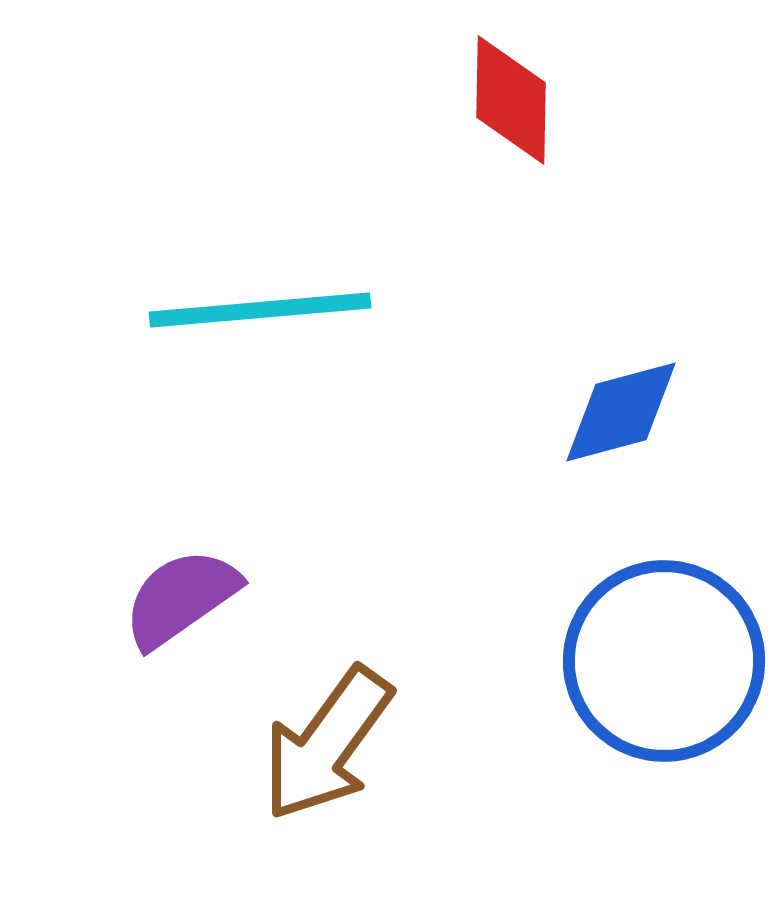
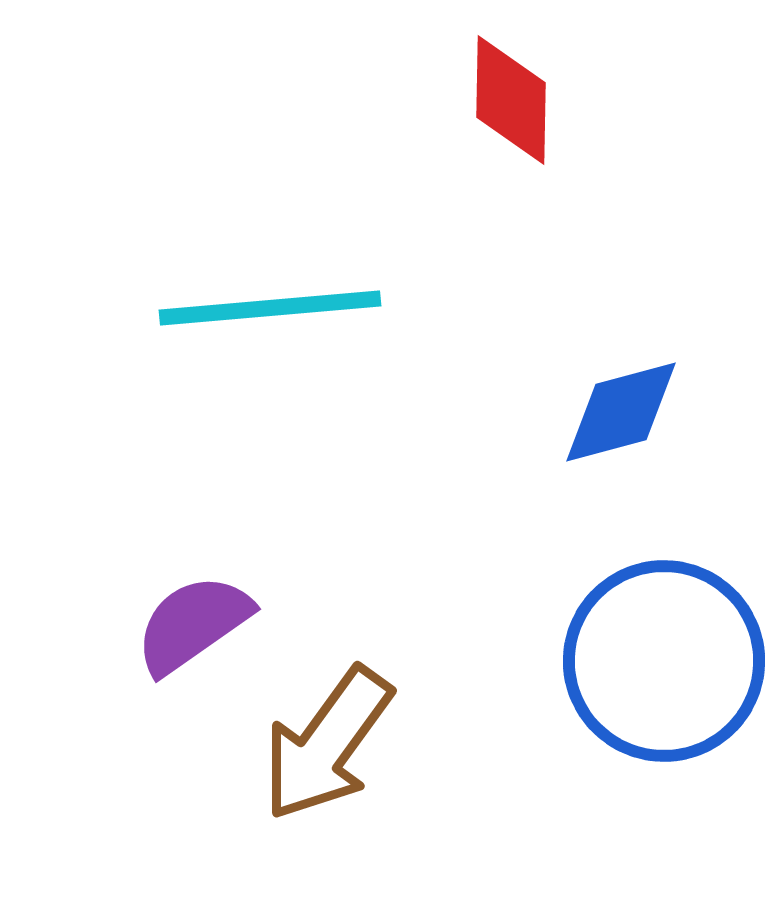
cyan line: moved 10 px right, 2 px up
purple semicircle: moved 12 px right, 26 px down
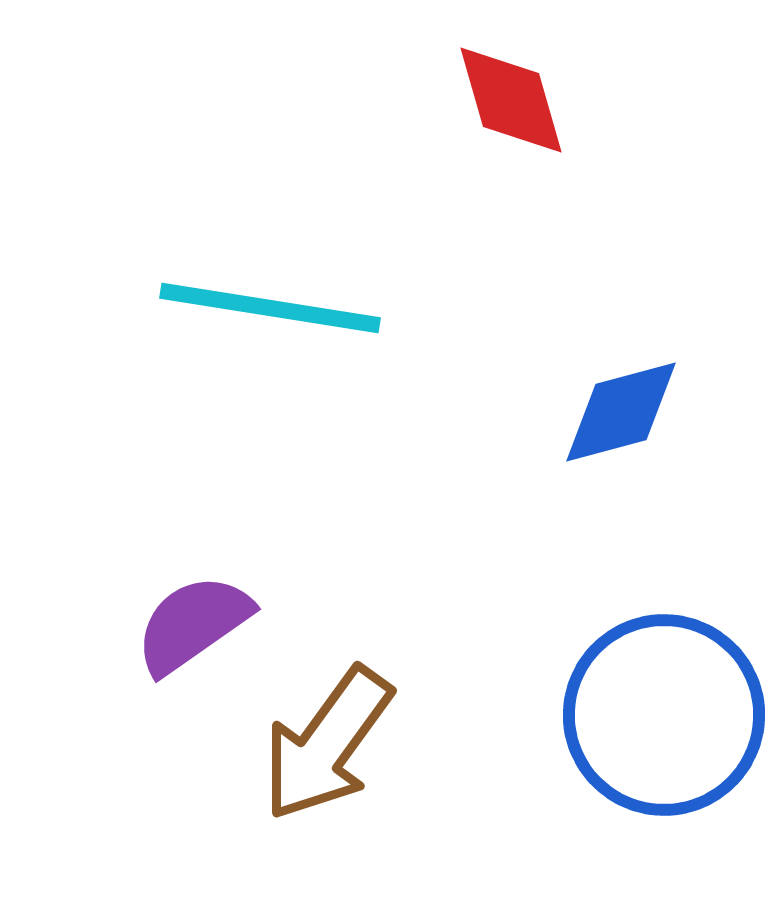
red diamond: rotated 17 degrees counterclockwise
cyan line: rotated 14 degrees clockwise
blue circle: moved 54 px down
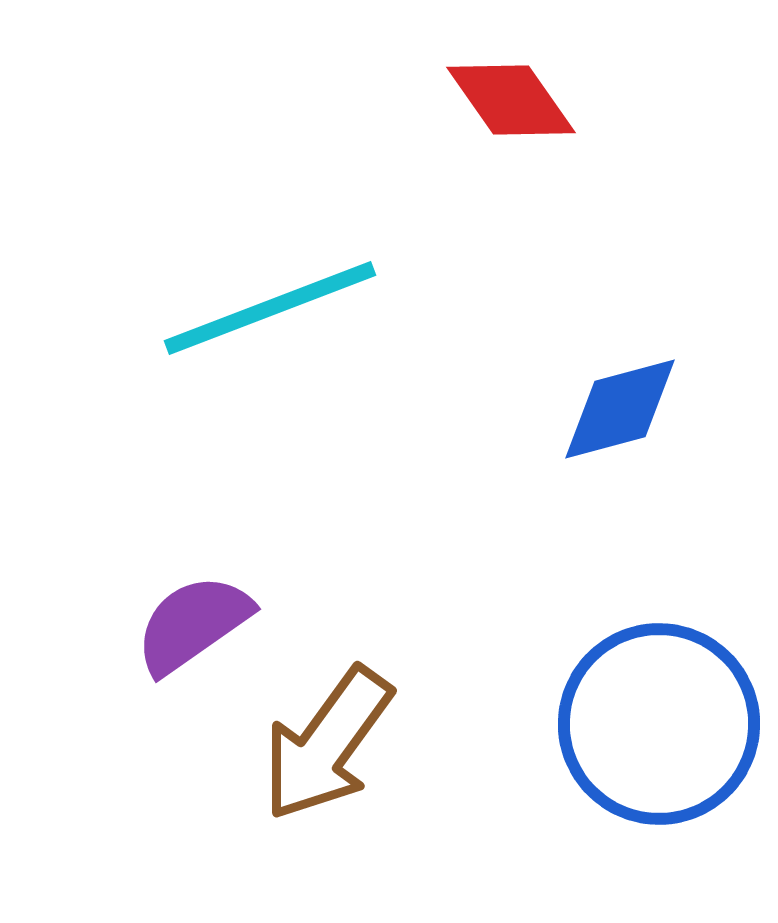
red diamond: rotated 19 degrees counterclockwise
cyan line: rotated 30 degrees counterclockwise
blue diamond: moved 1 px left, 3 px up
blue circle: moved 5 px left, 9 px down
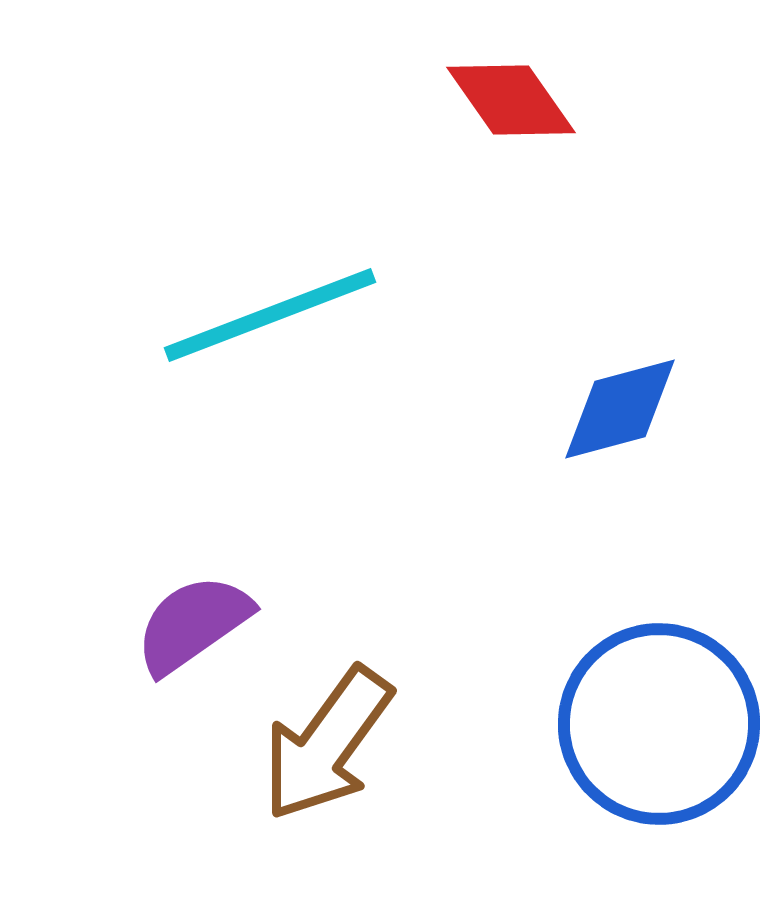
cyan line: moved 7 px down
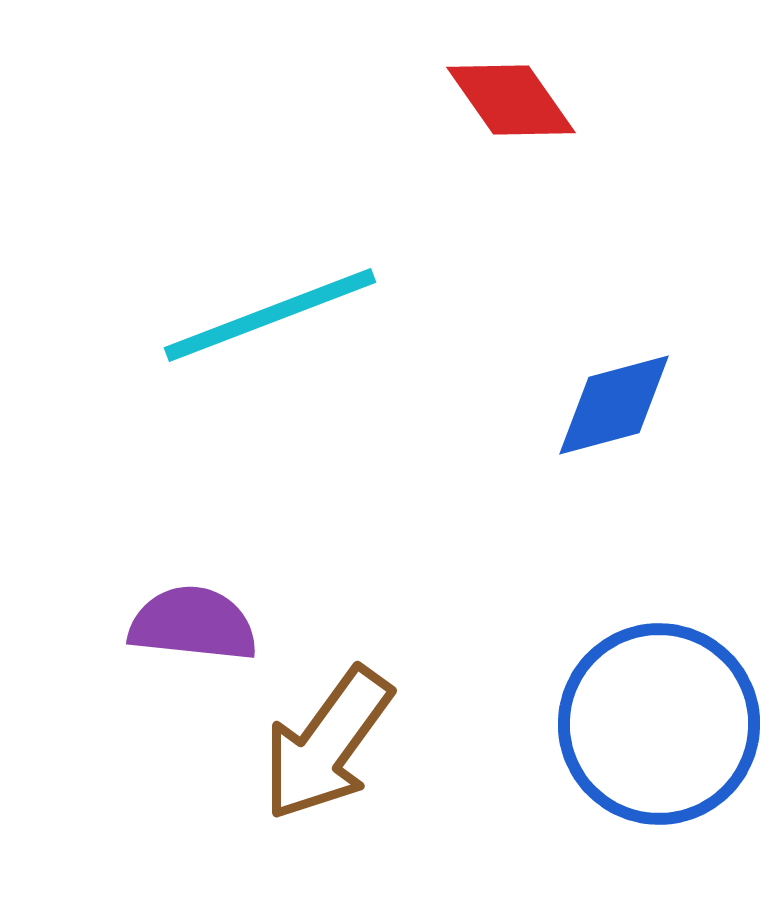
blue diamond: moved 6 px left, 4 px up
purple semicircle: rotated 41 degrees clockwise
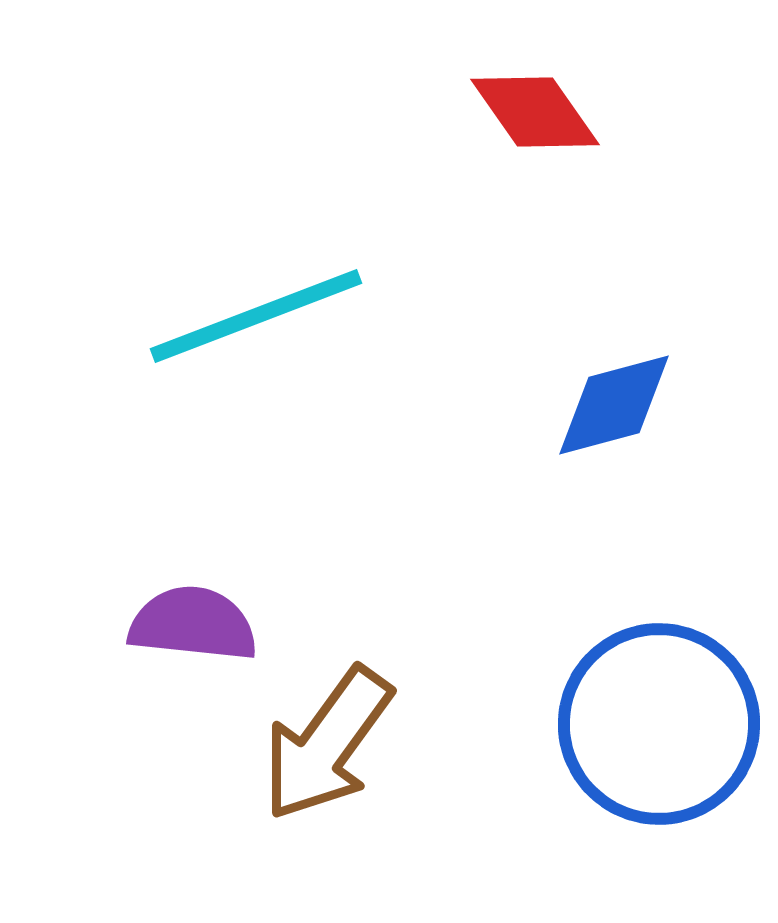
red diamond: moved 24 px right, 12 px down
cyan line: moved 14 px left, 1 px down
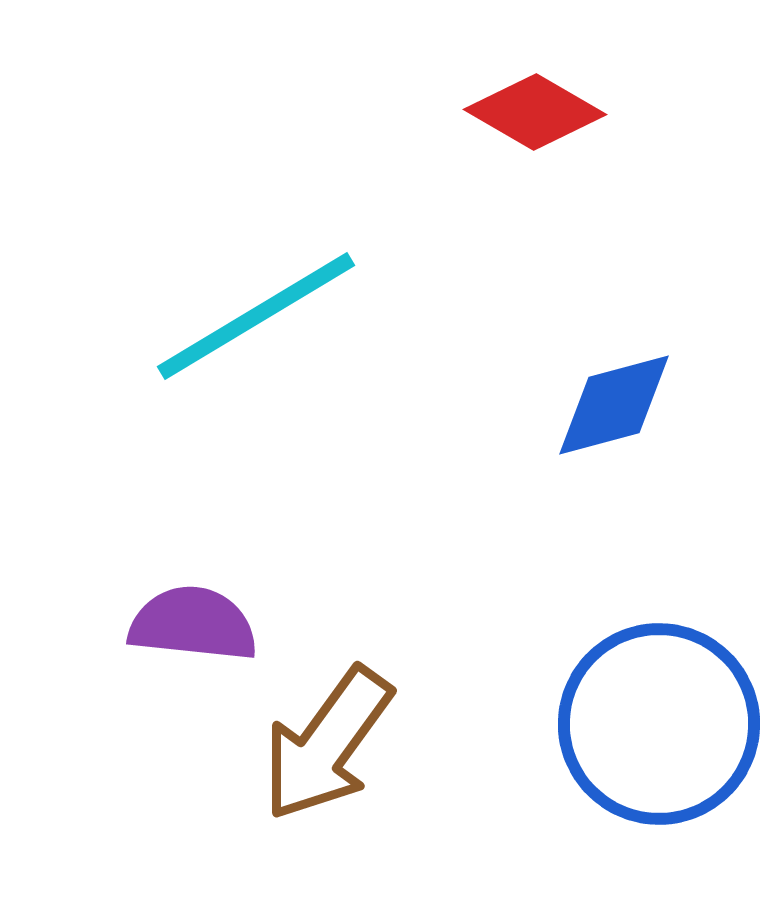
red diamond: rotated 25 degrees counterclockwise
cyan line: rotated 10 degrees counterclockwise
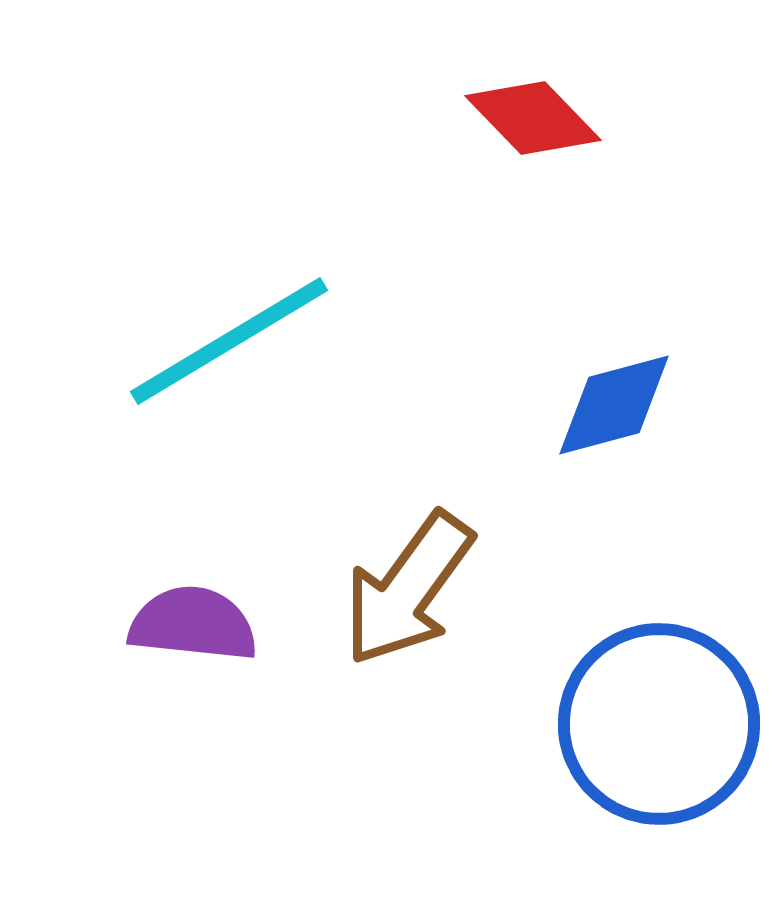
red diamond: moved 2 px left, 6 px down; rotated 16 degrees clockwise
cyan line: moved 27 px left, 25 px down
brown arrow: moved 81 px right, 155 px up
